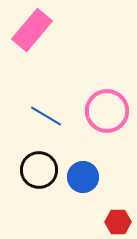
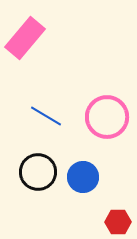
pink rectangle: moved 7 px left, 8 px down
pink circle: moved 6 px down
black circle: moved 1 px left, 2 px down
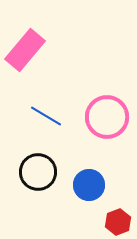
pink rectangle: moved 12 px down
blue circle: moved 6 px right, 8 px down
red hexagon: rotated 20 degrees counterclockwise
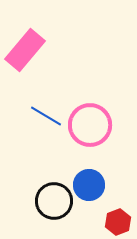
pink circle: moved 17 px left, 8 px down
black circle: moved 16 px right, 29 px down
